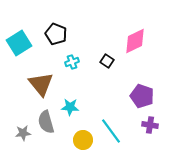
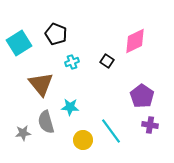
purple pentagon: rotated 15 degrees clockwise
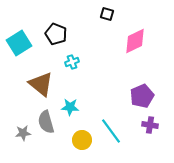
black square: moved 47 px up; rotated 16 degrees counterclockwise
brown triangle: rotated 12 degrees counterclockwise
purple pentagon: rotated 15 degrees clockwise
yellow circle: moved 1 px left
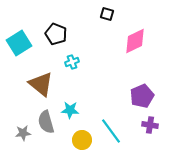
cyan star: moved 3 px down
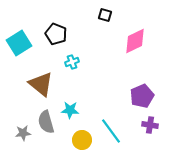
black square: moved 2 px left, 1 px down
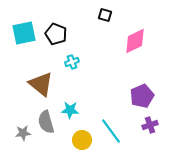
cyan square: moved 5 px right, 10 px up; rotated 20 degrees clockwise
purple cross: rotated 28 degrees counterclockwise
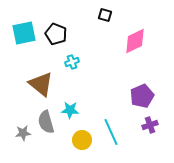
cyan line: moved 1 px down; rotated 12 degrees clockwise
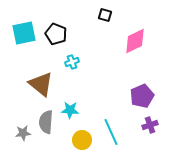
gray semicircle: rotated 20 degrees clockwise
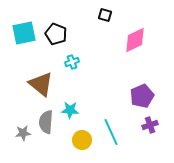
pink diamond: moved 1 px up
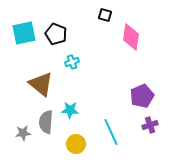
pink diamond: moved 4 px left, 3 px up; rotated 56 degrees counterclockwise
yellow circle: moved 6 px left, 4 px down
